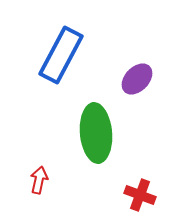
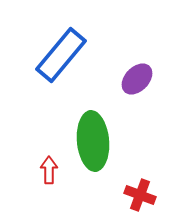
blue rectangle: rotated 12 degrees clockwise
green ellipse: moved 3 px left, 8 px down
red arrow: moved 10 px right, 10 px up; rotated 12 degrees counterclockwise
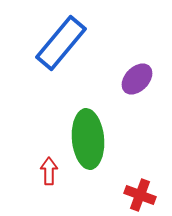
blue rectangle: moved 12 px up
green ellipse: moved 5 px left, 2 px up
red arrow: moved 1 px down
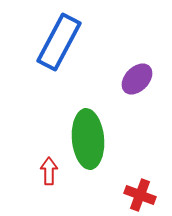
blue rectangle: moved 2 px left, 1 px up; rotated 12 degrees counterclockwise
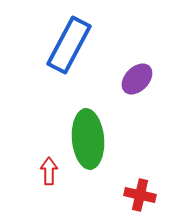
blue rectangle: moved 10 px right, 3 px down
red cross: rotated 8 degrees counterclockwise
